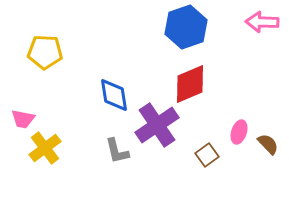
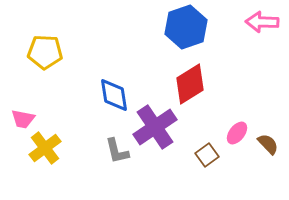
red diamond: rotated 9 degrees counterclockwise
purple cross: moved 2 px left, 2 px down
pink ellipse: moved 2 px left, 1 px down; rotated 20 degrees clockwise
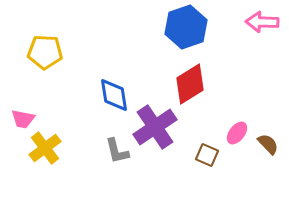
brown square: rotated 30 degrees counterclockwise
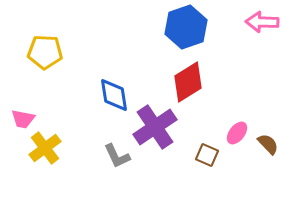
red diamond: moved 2 px left, 2 px up
gray L-shape: moved 5 px down; rotated 12 degrees counterclockwise
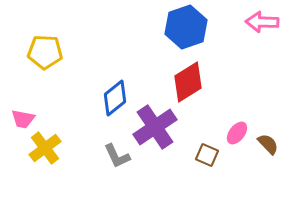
blue diamond: moved 1 px right, 3 px down; rotated 60 degrees clockwise
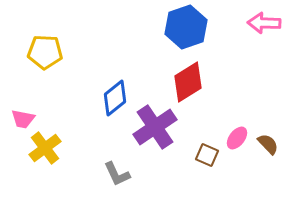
pink arrow: moved 2 px right, 1 px down
pink ellipse: moved 5 px down
gray L-shape: moved 18 px down
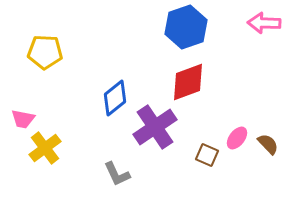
red diamond: rotated 12 degrees clockwise
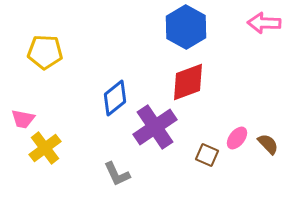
blue hexagon: rotated 12 degrees counterclockwise
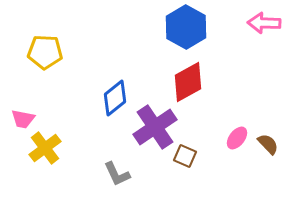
red diamond: rotated 9 degrees counterclockwise
brown square: moved 22 px left, 1 px down
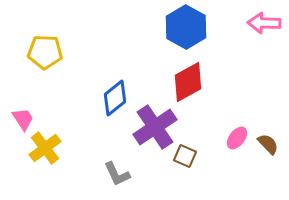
pink trapezoid: rotated 135 degrees counterclockwise
